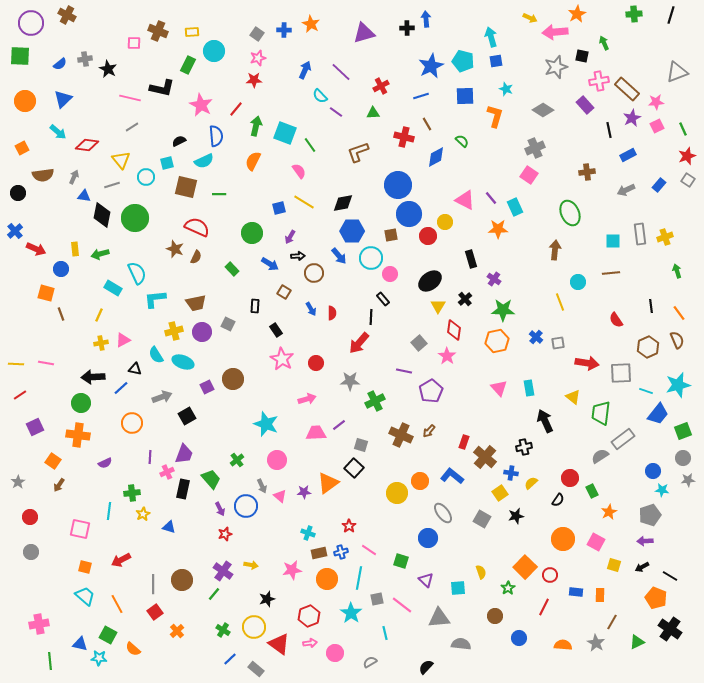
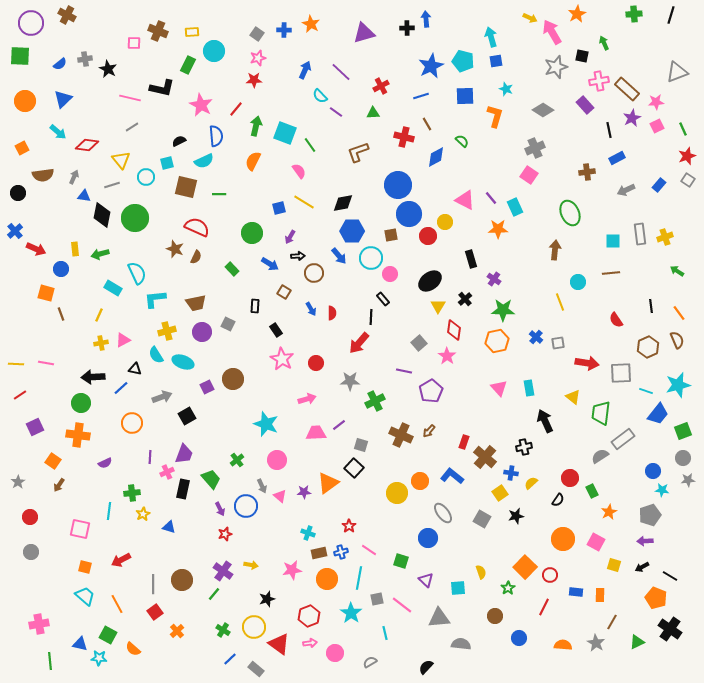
pink arrow at (555, 32): moved 3 px left; rotated 65 degrees clockwise
blue rectangle at (628, 155): moved 11 px left, 3 px down
green arrow at (677, 271): rotated 40 degrees counterclockwise
yellow cross at (174, 331): moved 7 px left
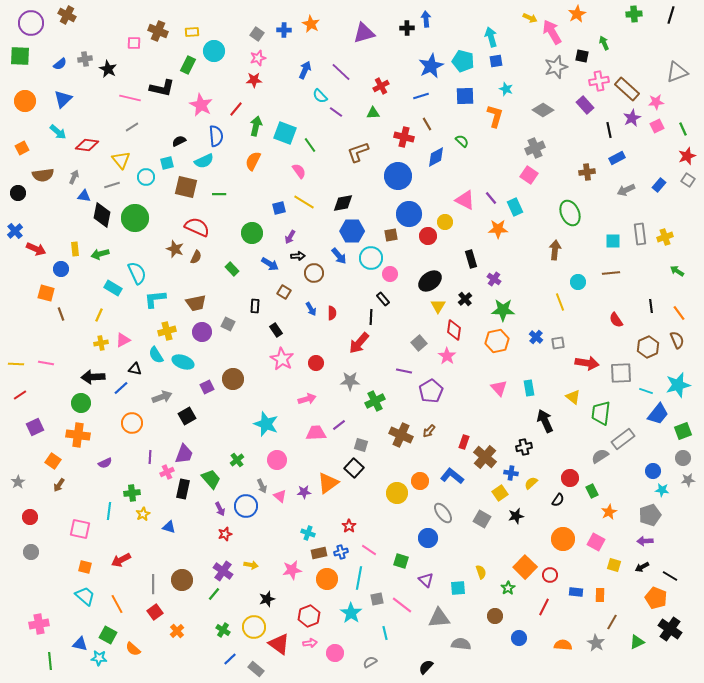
blue circle at (398, 185): moved 9 px up
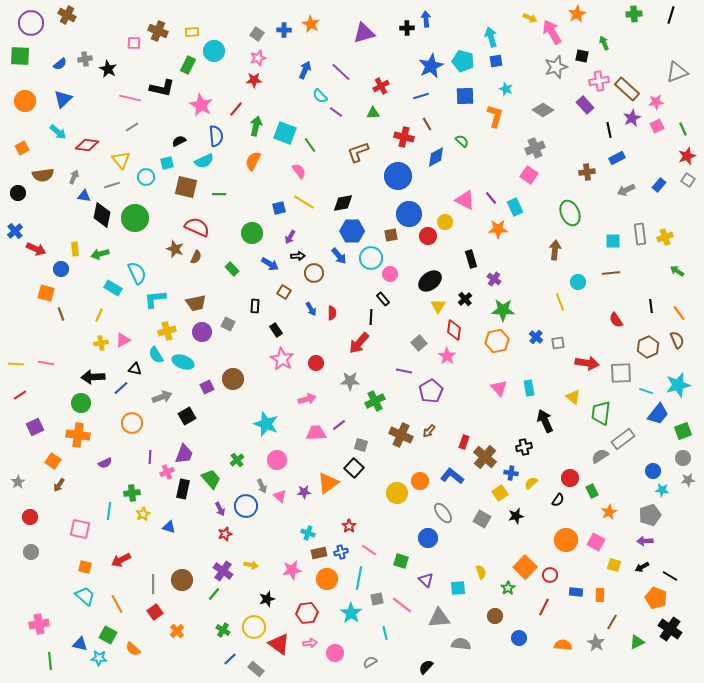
orange circle at (563, 539): moved 3 px right, 1 px down
red hexagon at (309, 616): moved 2 px left, 3 px up; rotated 15 degrees clockwise
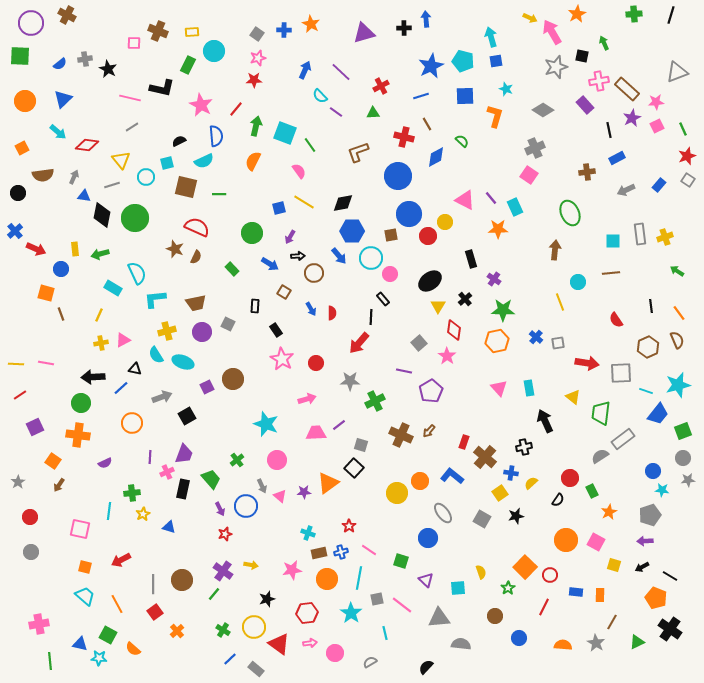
black cross at (407, 28): moved 3 px left
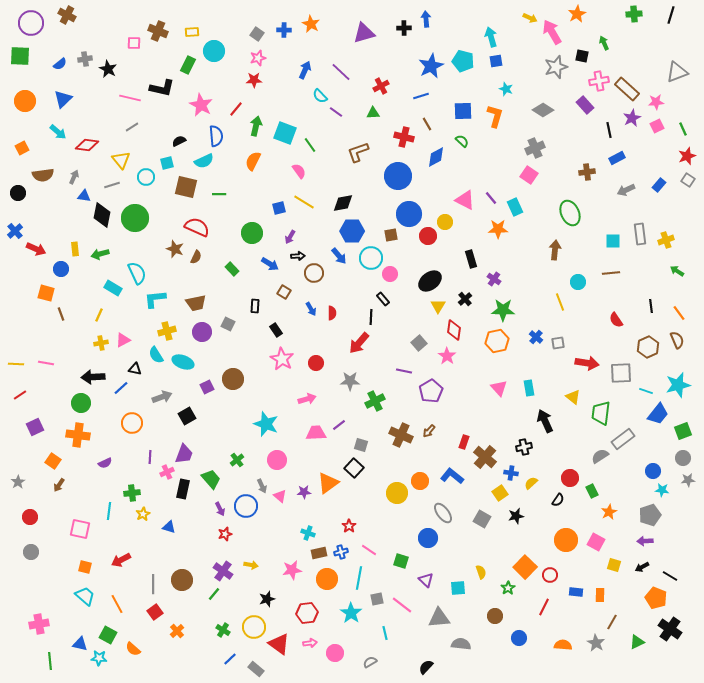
blue square at (465, 96): moved 2 px left, 15 px down
yellow cross at (665, 237): moved 1 px right, 3 px down
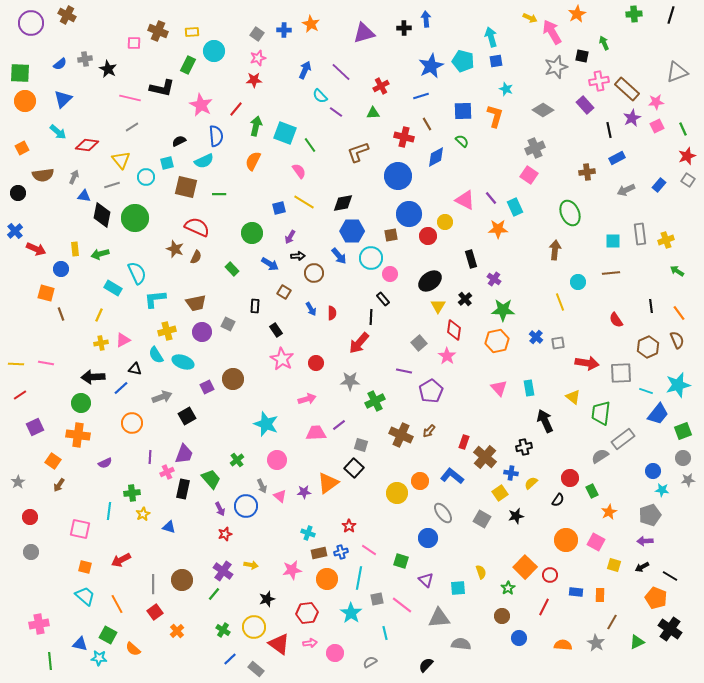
green square at (20, 56): moved 17 px down
brown circle at (495, 616): moved 7 px right
black semicircle at (426, 667): moved 2 px up
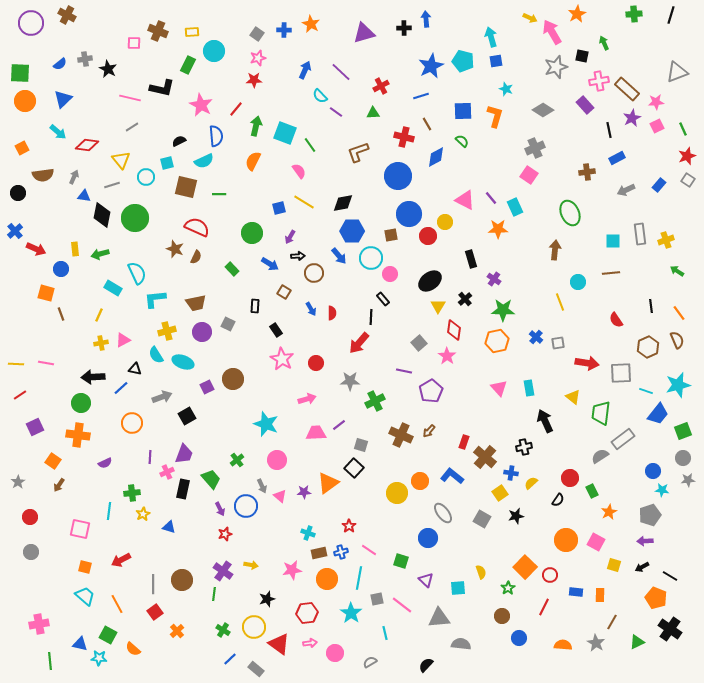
green line at (214, 594): rotated 32 degrees counterclockwise
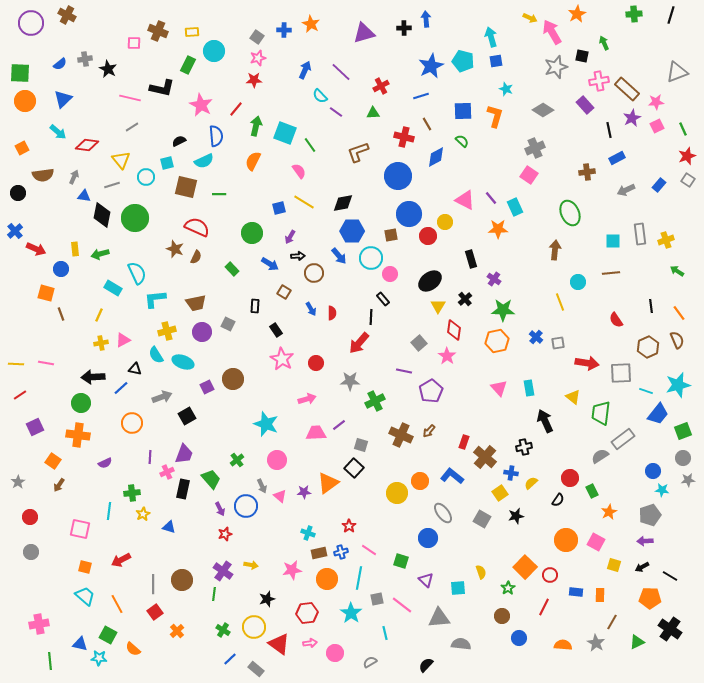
gray square at (257, 34): moved 3 px down
orange pentagon at (656, 598): moved 6 px left; rotated 20 degrees counterclockwise
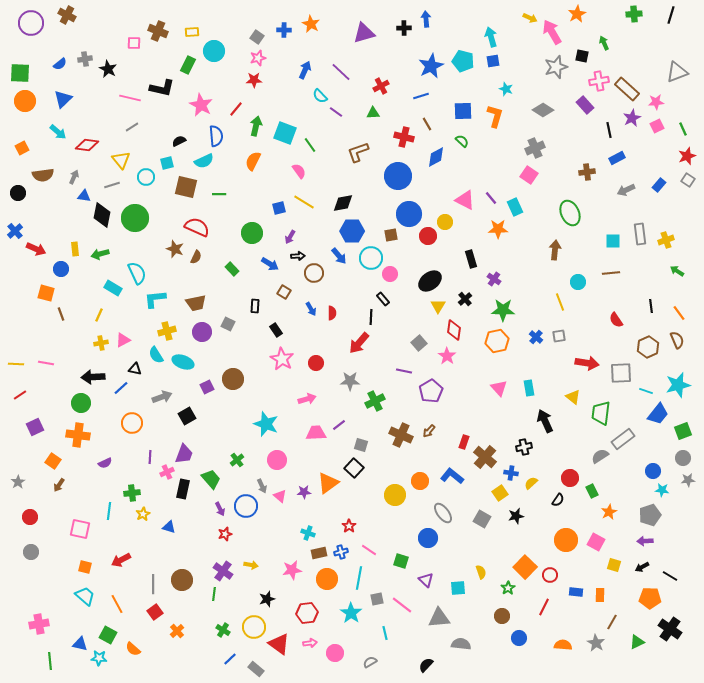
blue square at (496, 61): moved 3 px left
gray square at (558, 343): moved 1 px right, 7 px up
yellow circle at (397, 493): moved 2 px left, 2 px down
